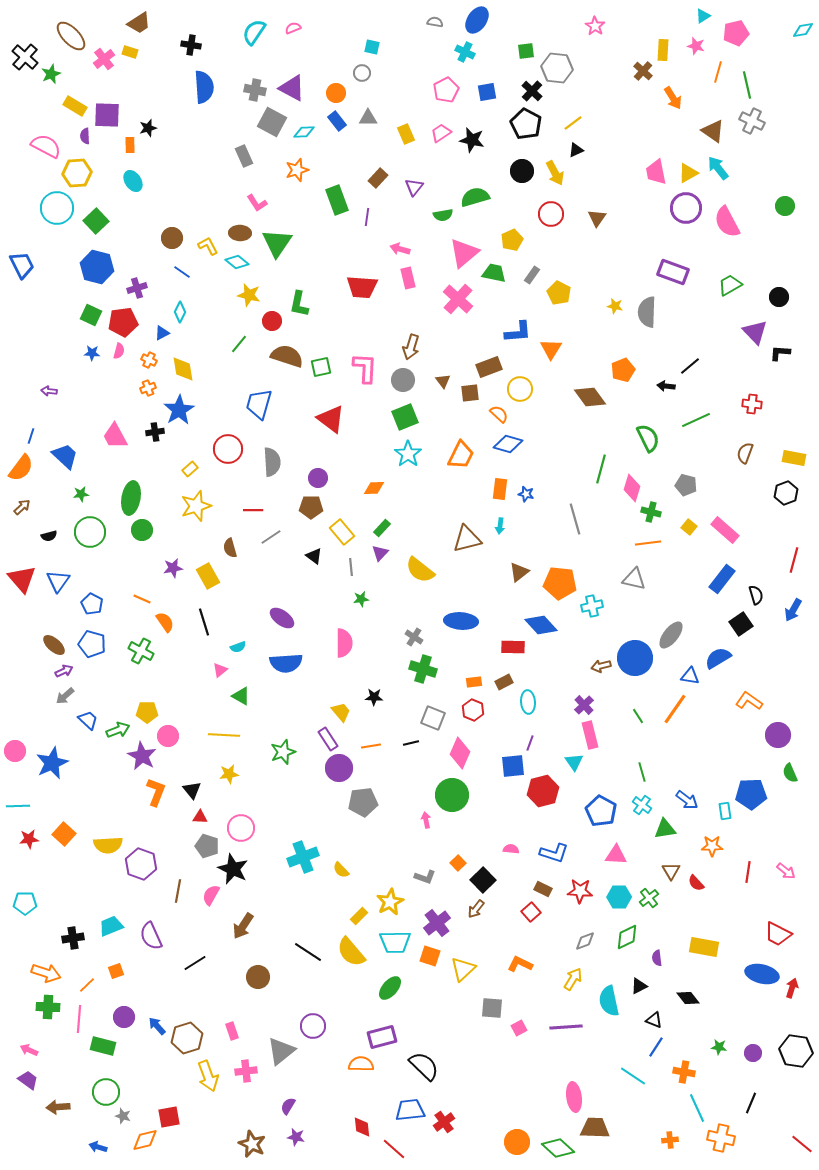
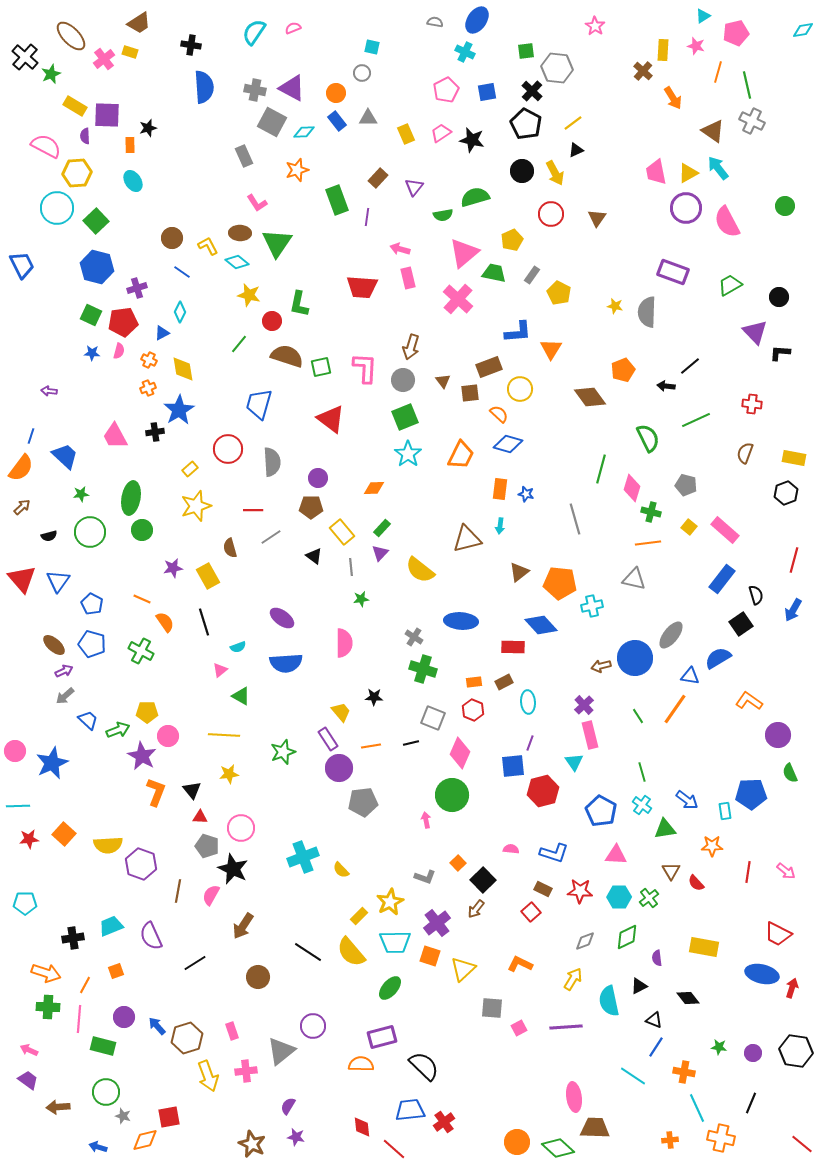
orange line at (87, 985): moved 2 px left; rotated 18 degrees counterclockwise
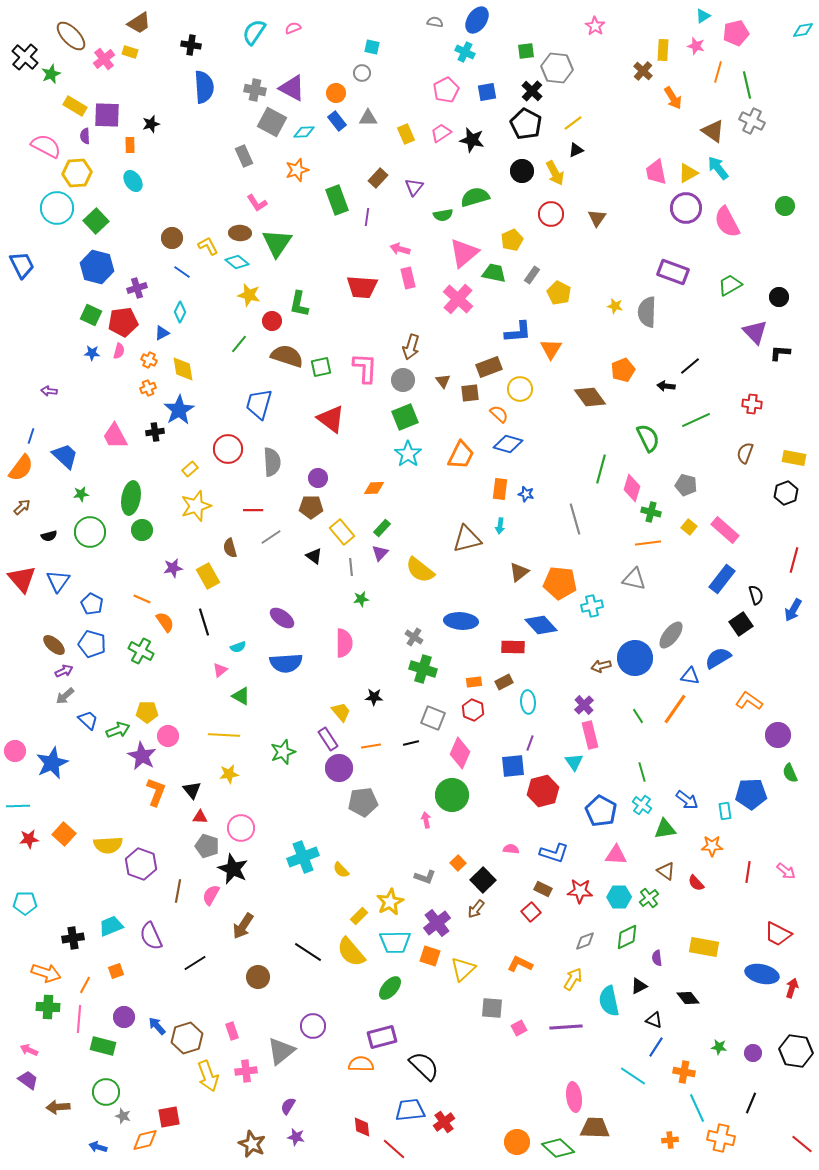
black star at (148, 128): moved 3 px right, 4 px up
brown triangle at (671, 871): moved 5 px left; rotated 24 degrees counterclockwise
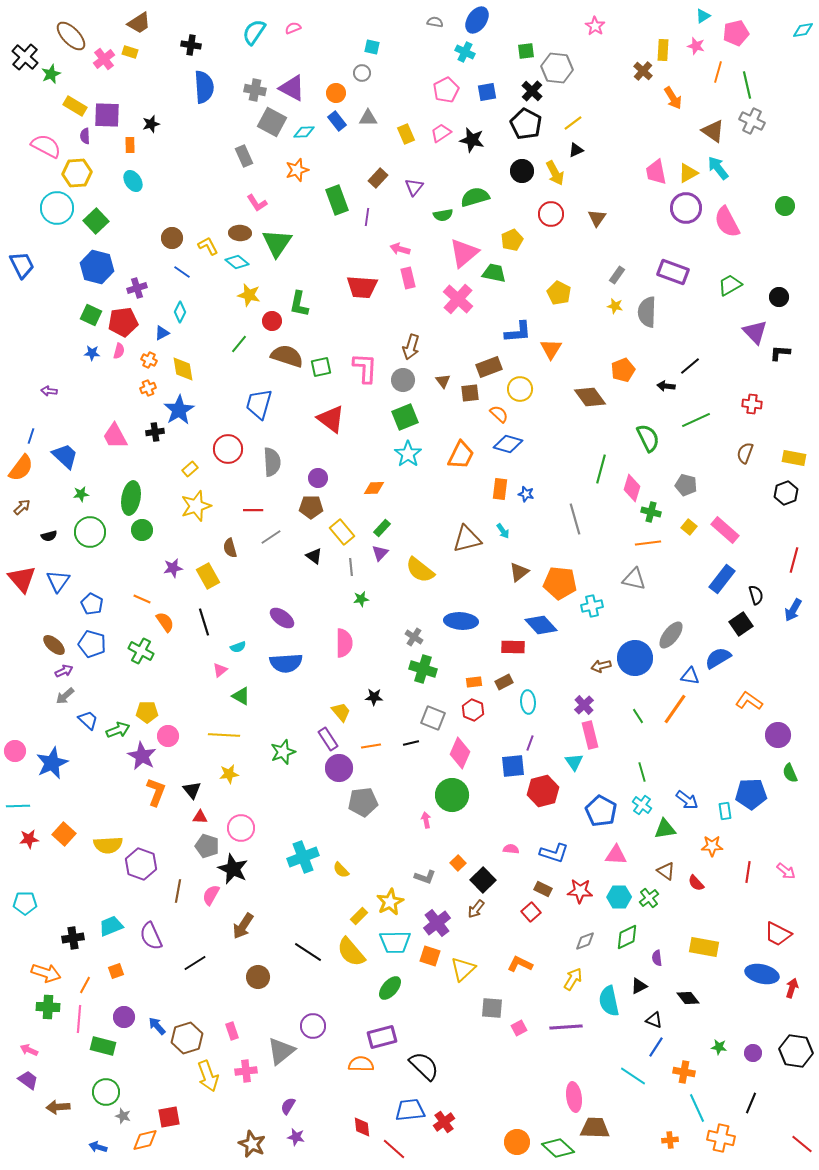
gray rectangle at (532, 275): moved 85 px right
cyan arrow at (500, 526): moved 3 px right, 5 px down; rotated 42 degrees counterclockwise
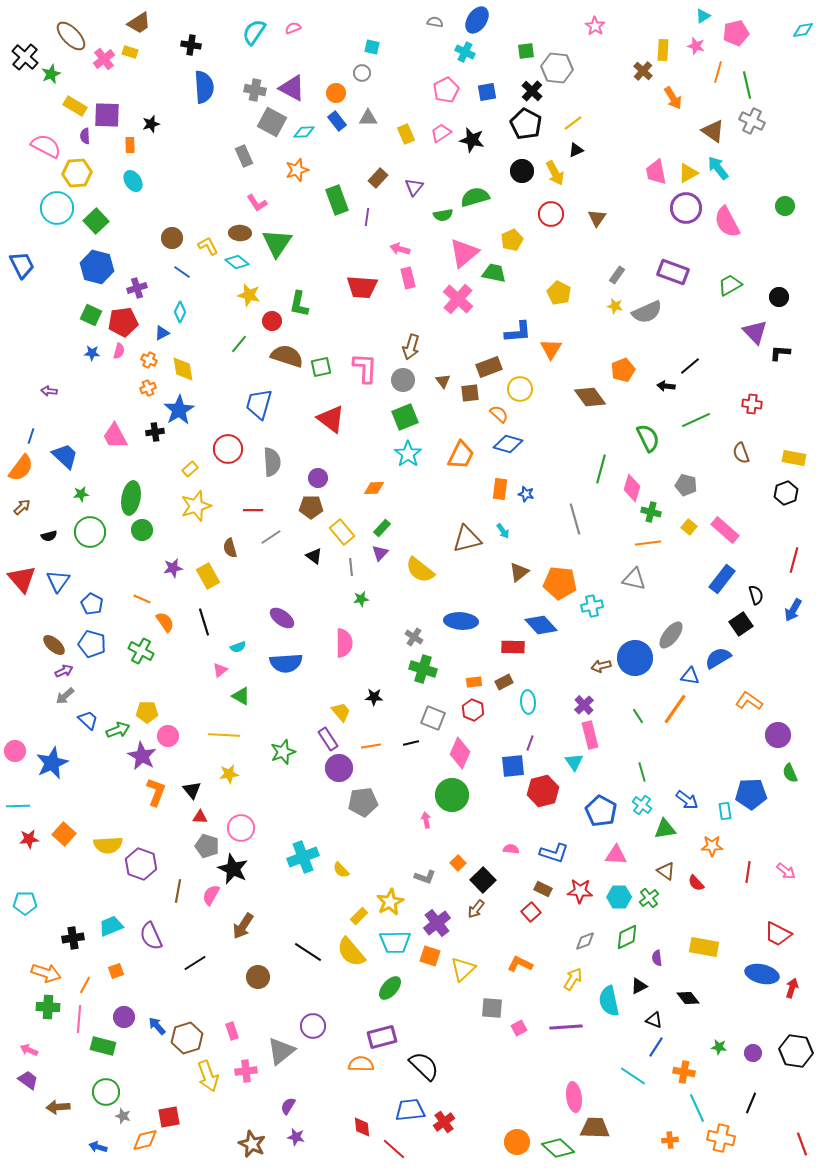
gray semicircle at (647, 312): rotated 116 degrees counterclockwise
brown semicircle at (745, 453): moved 4 px left; rotated 40 degrees counterclockwise
red line at (802, 1144): rotated 30 degrees clockwise
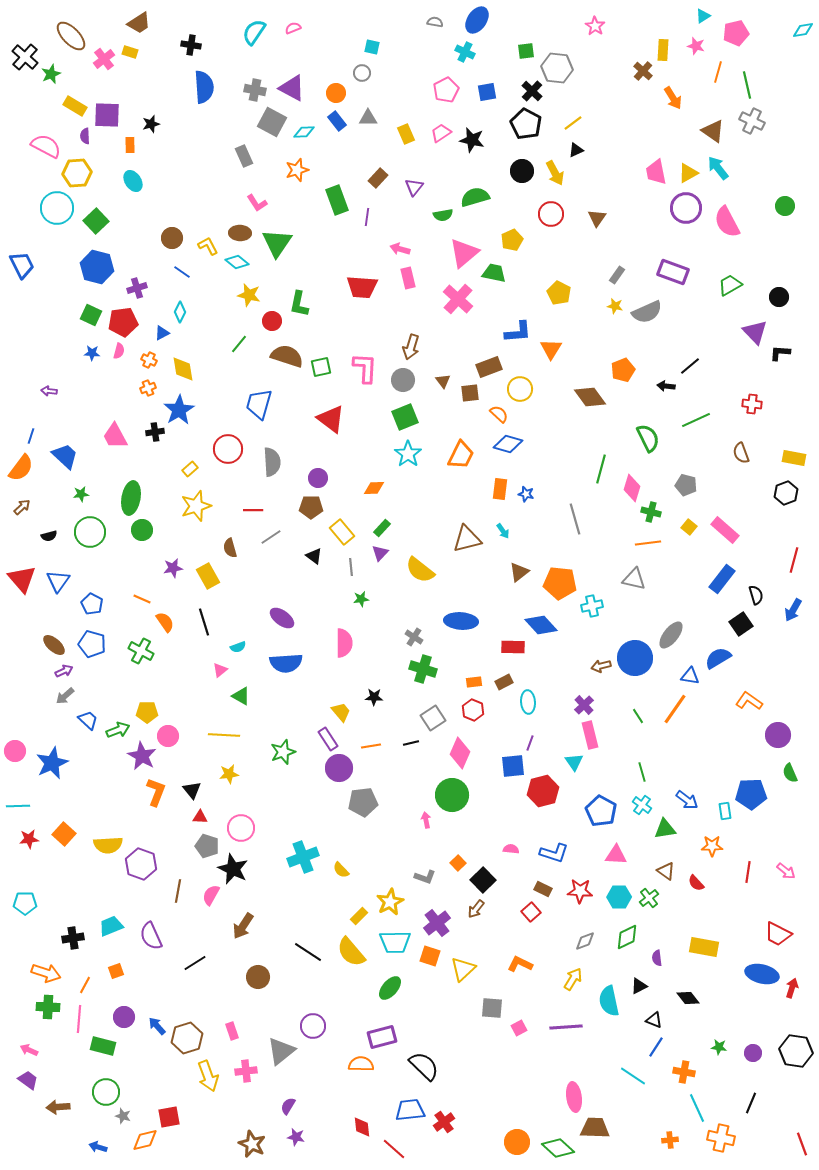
gray square at (433, 718): rotated 35 degrees clockwise
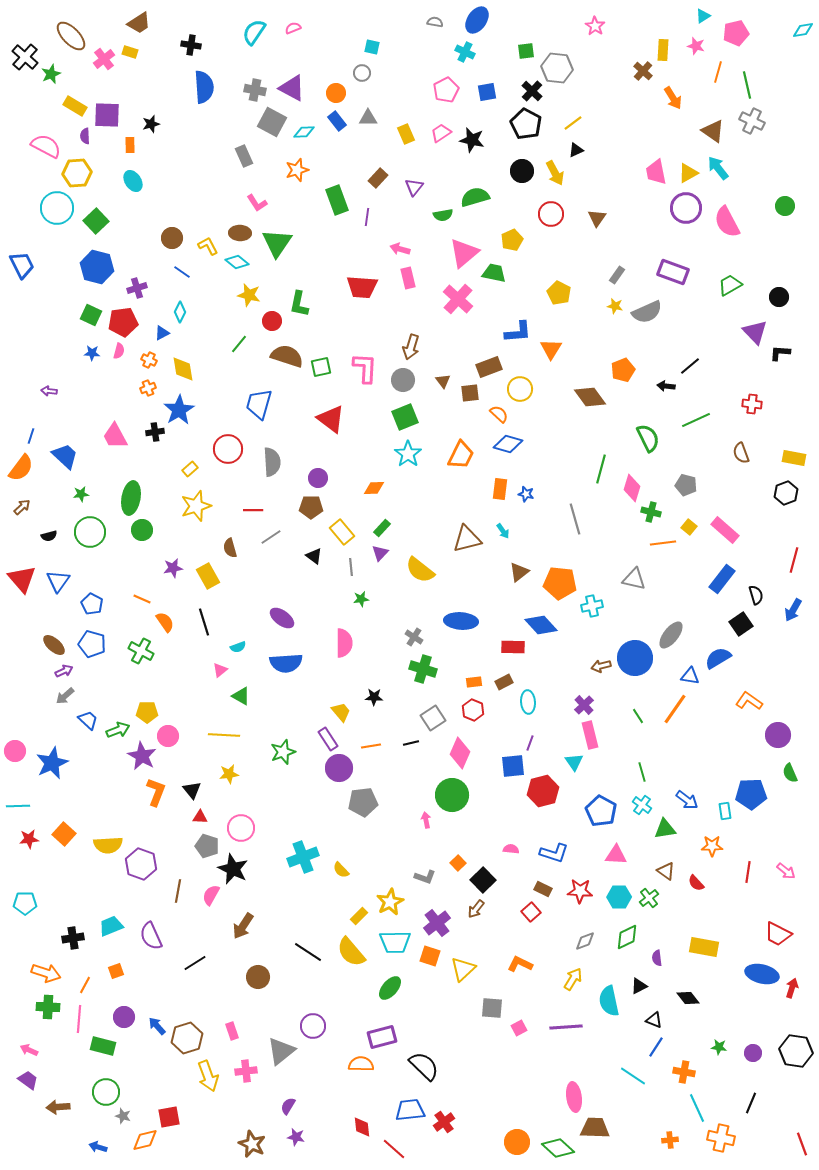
orange line at (648, 543): moved 15 px right
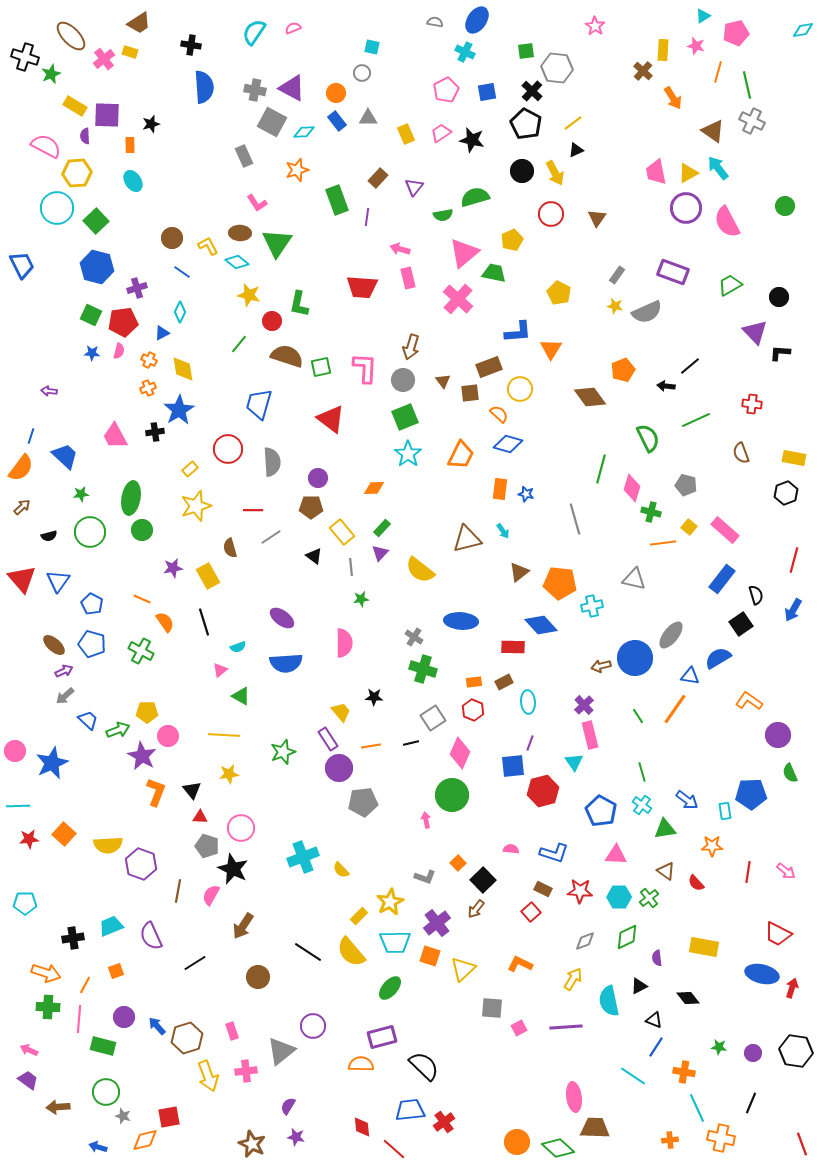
black cross at (25, 57): rotated 24 degrees counterclockwise
